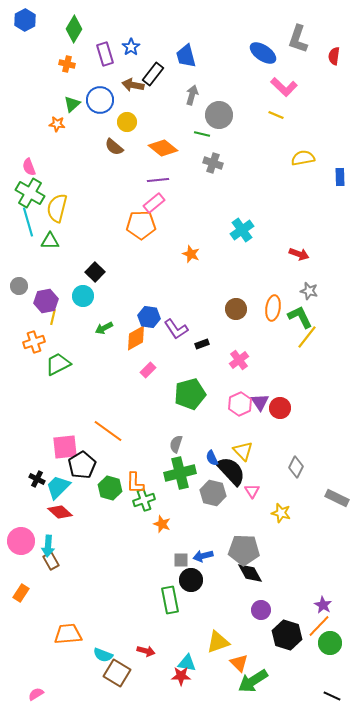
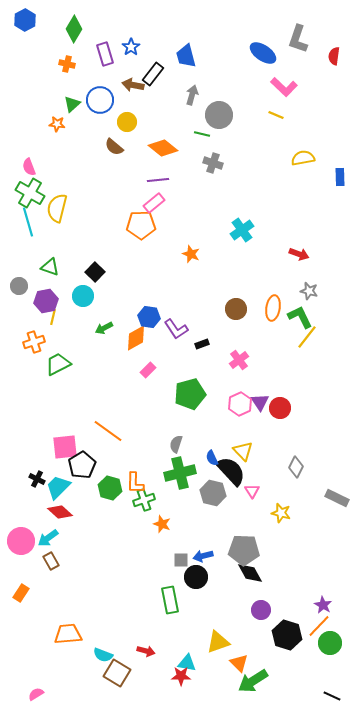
green triangle at (50, 241): moved 26 px down; rotated 18 degrees clockwise
cyan arrow at (48, 546): moved 8 px up; rotated 50 degrees clockwise
black circle at (191, 580): moved 5 px right, 3 px up
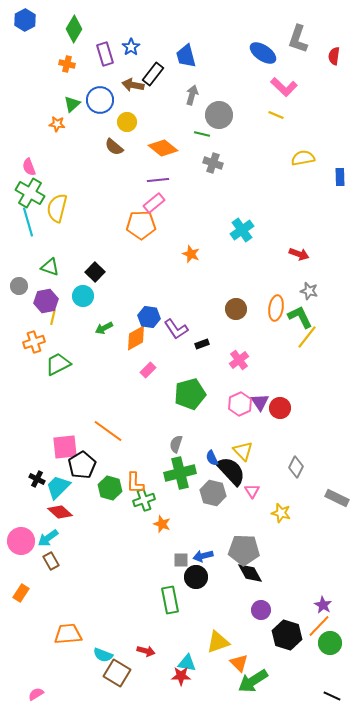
orange ellipse at (273, 308): moved 3 px right
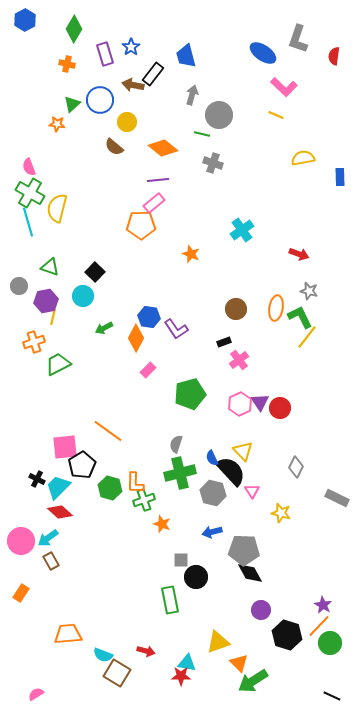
orange diamond at (136, 338): rotated 32 degrees counterclockwise
black rectangle at (202, 344): moved 22 px right, 2 px up
blue arrow at (203, 556): moved 9 px right, 24 px up
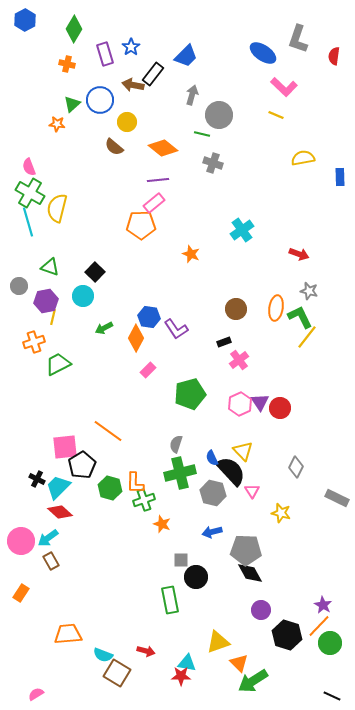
blue trapezoid at (186, 56): rotated 120 degrees counterclockwise
gray pentagon at (244, 550): moved 2 px right
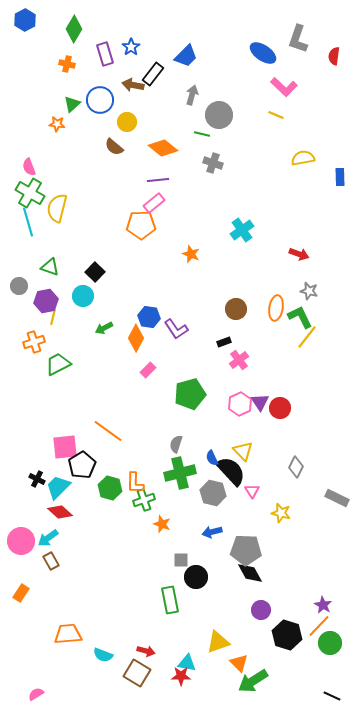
brown square at (117, 673): moved 20 px right
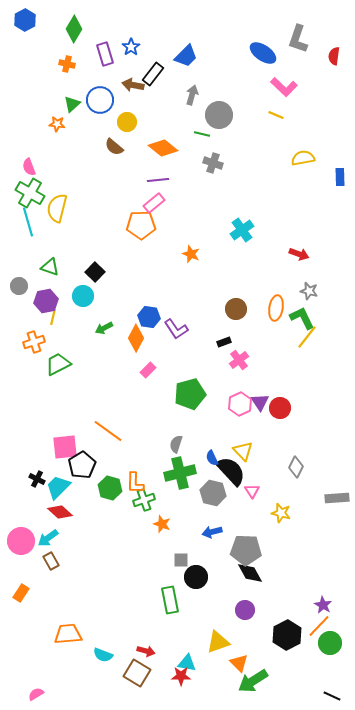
green L-shape at (300, 317): moved 2 px right, 1 px down
gray rectangle at (337, 498): rotated 30 degrees counterclockwise
purple circle at (261, 610): moved 16 px left
black hexagon at (287, 635): rotated 16 degrees clockwise
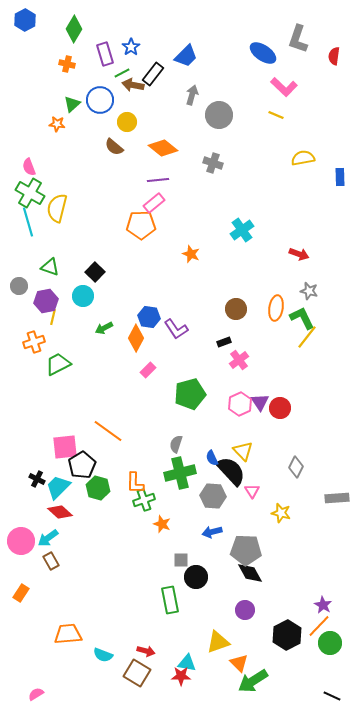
green line at (202, 134): moved 80 px left, 61 px up; rotated 42 degrees counterclockwise
green hexagon at (110, 488): moved 12 px left
gray hexagon at (213, 493): moved 3 px down; rotated 10 degrees counterclockwise
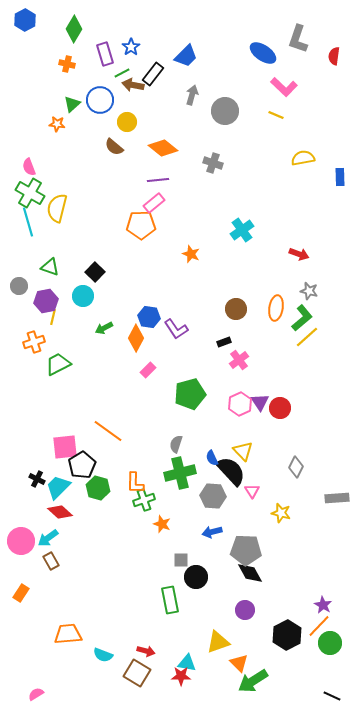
gray circle at (219, 115): moved 6 px right, 4 px up
green L-shape at (302, 318): rotated 76 degrees clockwise
yellow line at (307, 337): rotated 10 degrees clockwise
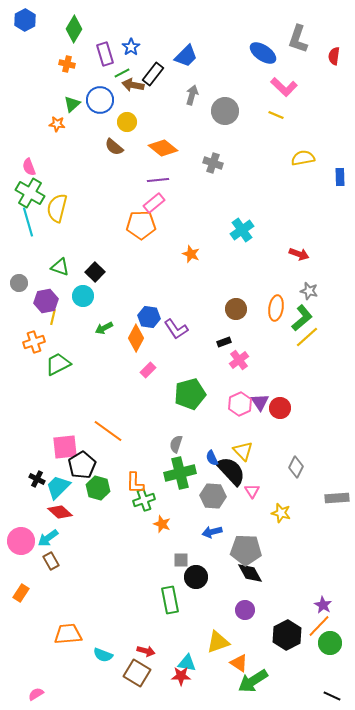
green triangle at (50, 267): moved 10 px right
gray circle at (19, 286): moved 3 px up
orange triangle at (239, 663): rotated 12 degrees counterclockwise
